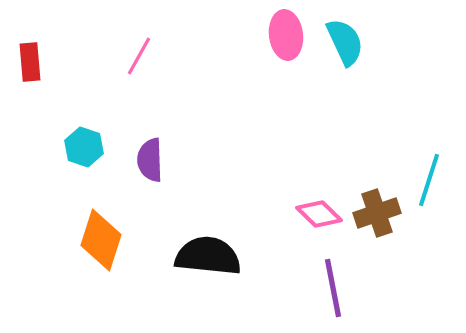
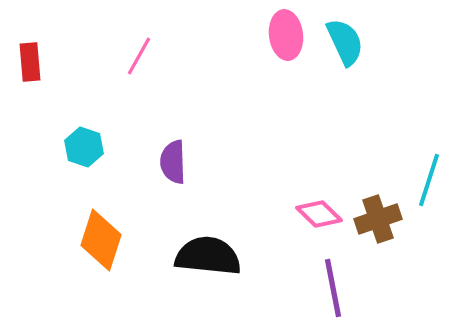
purple semicircle: moved 23 px right, 2 px down
brown cross: moved 1 px right, 6 px down
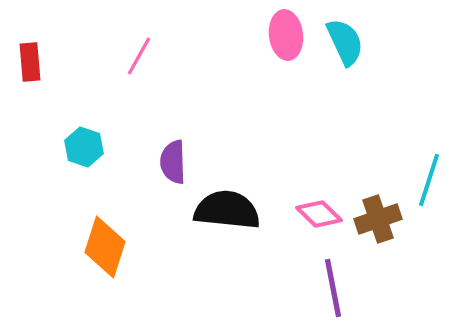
orange diamond: moved 4 px right, 7 px down
black semicircle: moved 19 px right, 46 px up
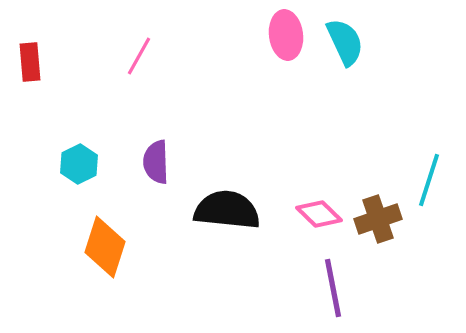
cyan hexagon: moved 5 px left, 17 px down; rotated 15 degrees clockwise
purple semicircle: moved 17 px left
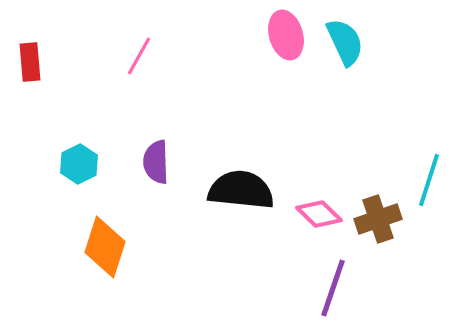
pink ellipse: rotated 9 degrees counterclockwise
black semicircle: moved 14 px right, 20 px up
purple line: rotated 30 degrees clockwise
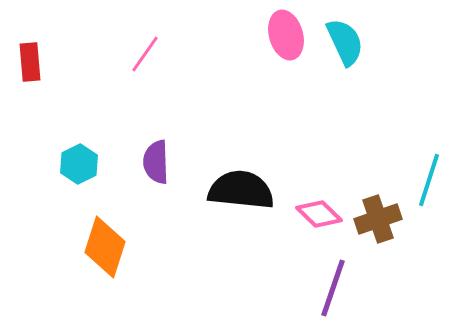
pink line: moved 6 px right, 2 px up; rotated 6 degrees clockwise
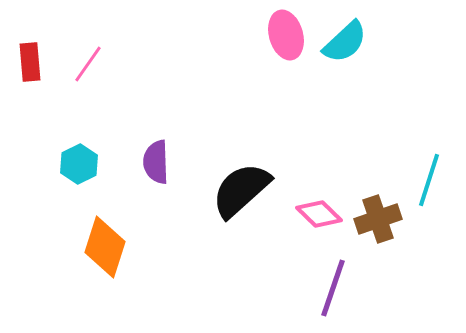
cyan semicircle: rotated 72 degrees clockwise
pink line: moved 57 px left, 10 px down
black semicircle: rotated 48 degrees counterclockwise
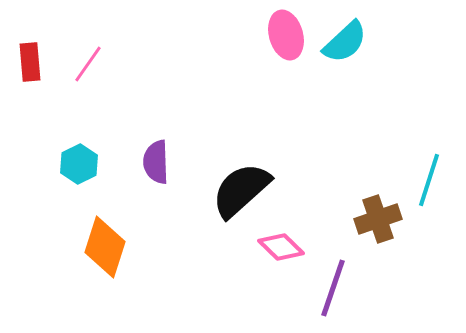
pink diamond: moved 38 px left, 33 px down
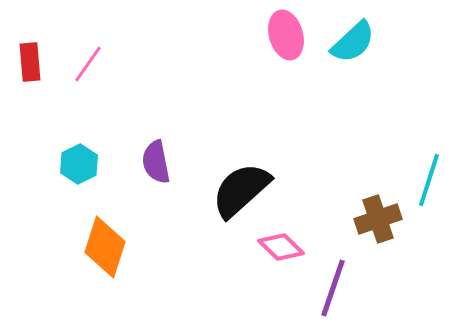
cyan semicircle: moved 8 px right
purple semicircle: rotated 9 degrees counterclockwise
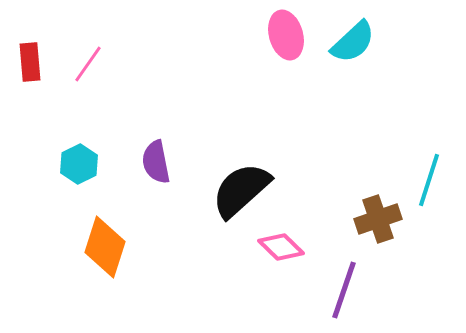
purple line: moved 11 px right, 2 px down
